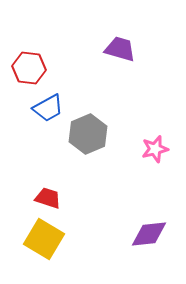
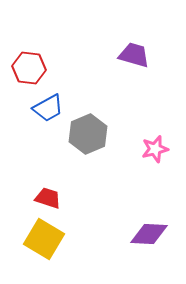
purple trapezoid: moved 14 px right, 6 px down
purple diamond: rotated 9 degrees clockwise
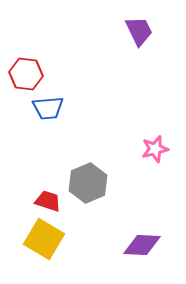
purple trapezoid: moved 5 px right, 24 px up; rotated 48 degrees clockwise
red hexagon: moved 3 px left, 6 px down
blue trapezoid: rotated 24 degrees clockwise
gray hexagon: moved 49 px down
red trapezoid: moved 3 px down
purple diamond: moved 7 px left, 11 px down
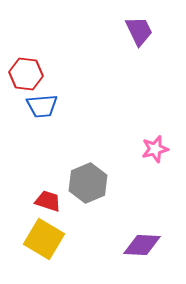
blue trapezoid: moved 6 px left, 2 px up
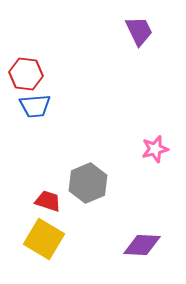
blue trapezoid: moved 7 px left
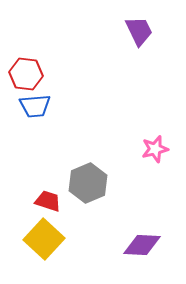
yellow square: rotated 12 degrees clockwise
